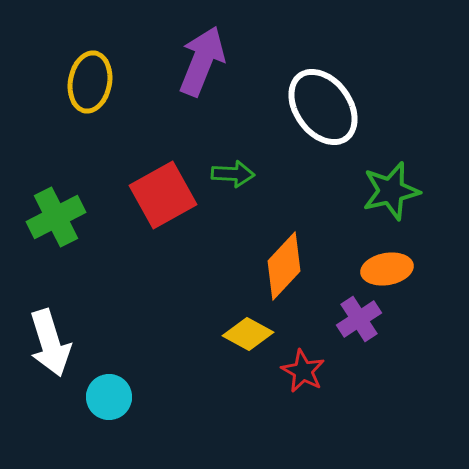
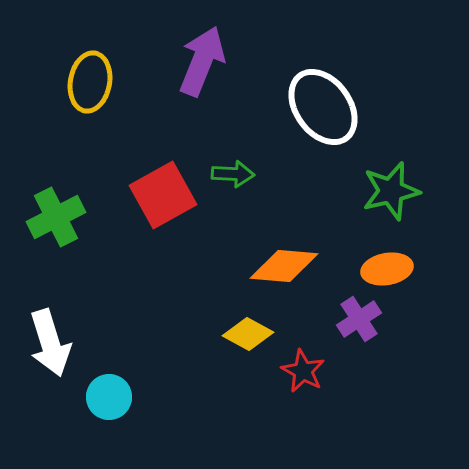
orange diamond: rotated 52 degrees clockwise
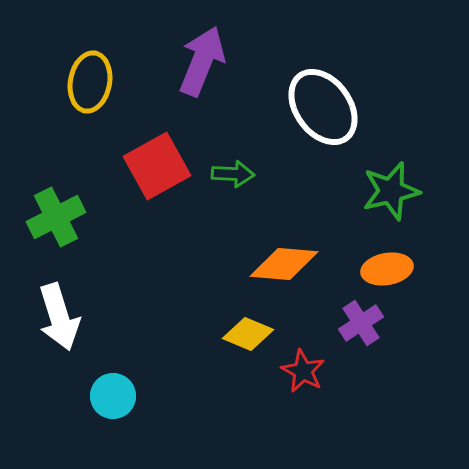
red square: moved 6 px left, 29 px up
orange diamond: moved 2 px up
purple cross: moved 2 px right, 4 px down
yellow diamond: rotated 6 degrees counterclockwise
white arrow: moved 9 px right, 26 px up
cyan circle: moved 4 px right, 1 px up
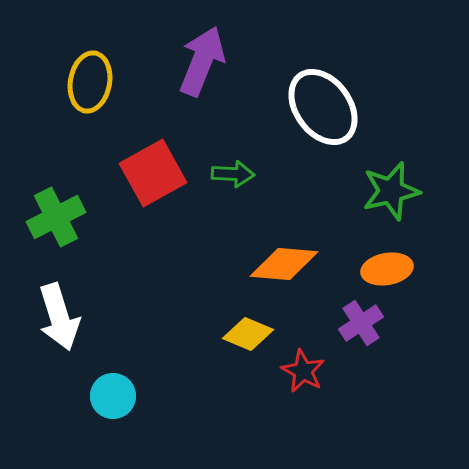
red square: moved 4 px left, 7 px down
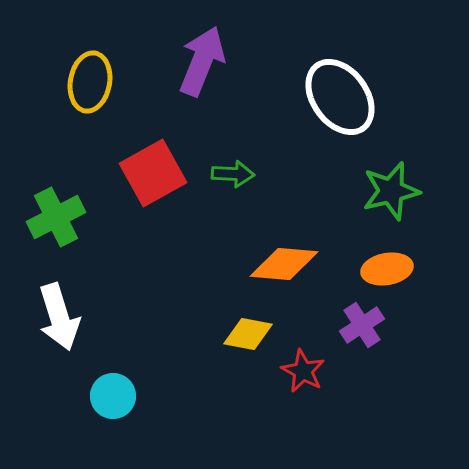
white ellipse: moved 17 px right, 10 px up
purple cross: moved 1 px right, 2 px down
yellow diamond: rotated 12 degrees counterclockwise
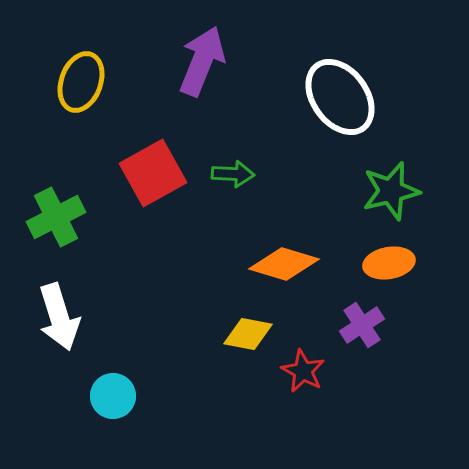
yellow ellipse: moved 9 px left; rotated 10 degrees clockwise
orange diamond: rotated 12 degrees clockwise
orange ellipse: moved 2 px right, 6 px up
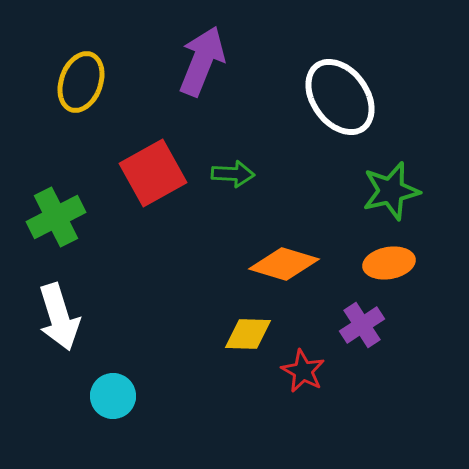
yellow diamond: rotated 9 degrees counterclockwise
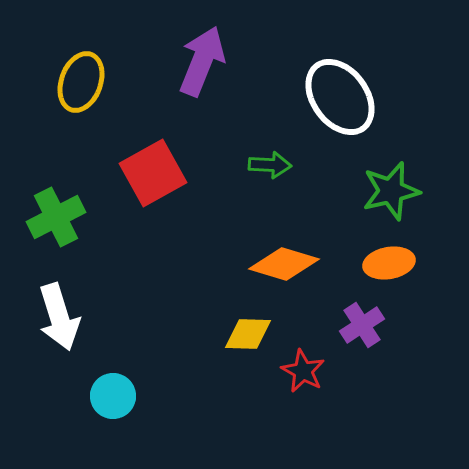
green arrow: moved 37 px right, 9 px up
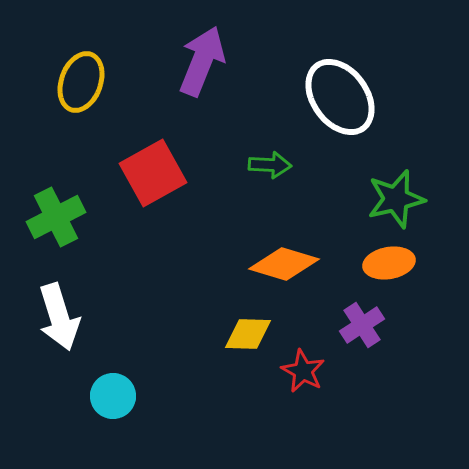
green star: moved 5 px right, 8 px down
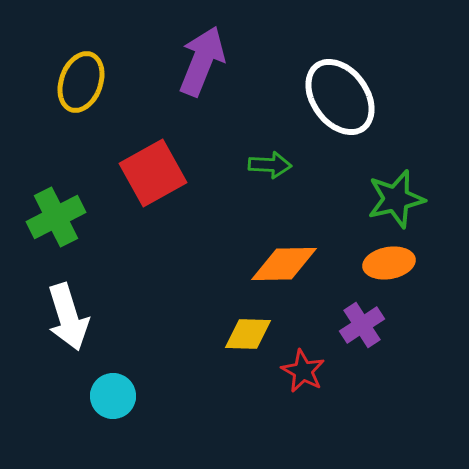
orange diamond: rotated 18 degrees counterclockwise
white arrow: moved 9 px right
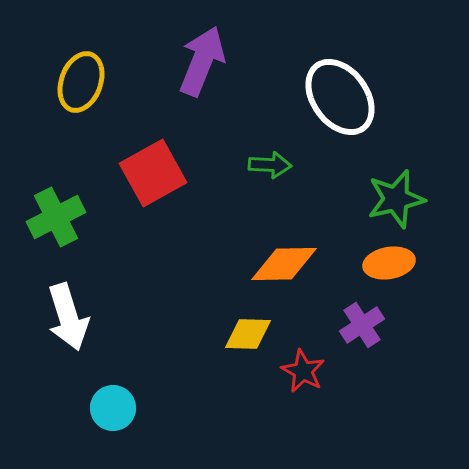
cyan circle: moved 12 px down
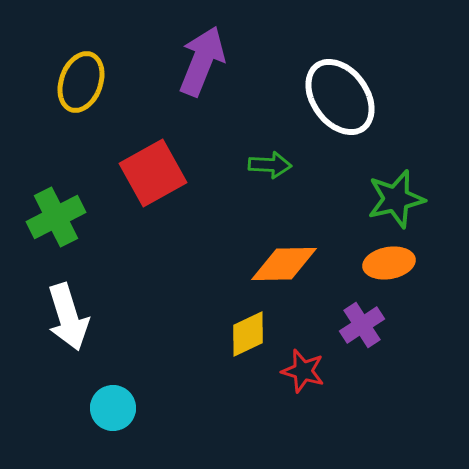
yellow diamond: rotated 27 degrees counterclockwise
red star: rotated 12 degrees counterclockwise
